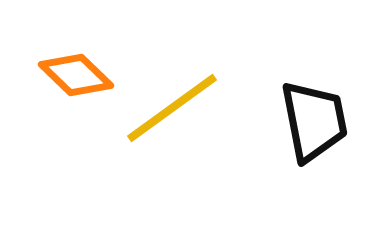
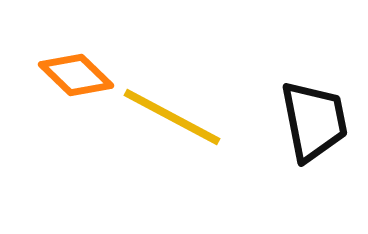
yellow line: moved 9 px down; rotated 64 degrees clockwise
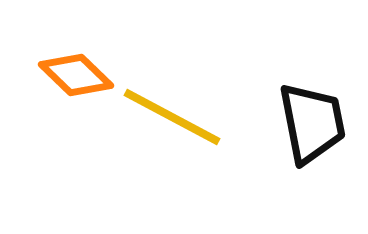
black trapezoid: moved 2 px left, 2 px down
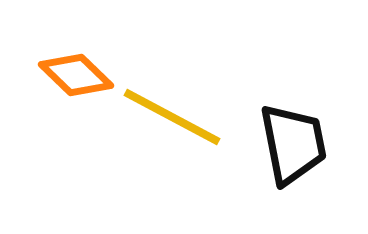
black trapezoid: moved 19 px left, 21 px down
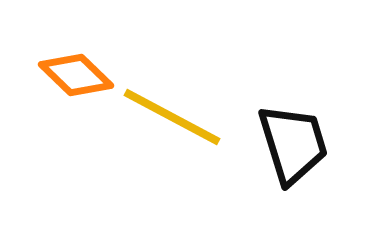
black trapezoid: rotated 6 degrees counterclockwise
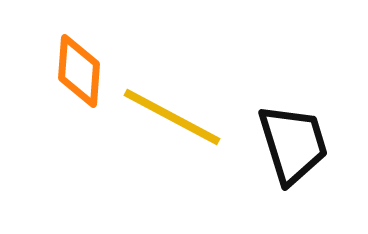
orange diamond: moved 3 px right, 4 px up; rotated 50 degrees clockwise
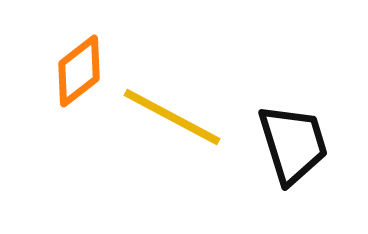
orange diamond: rotated 48 degrees clockwise
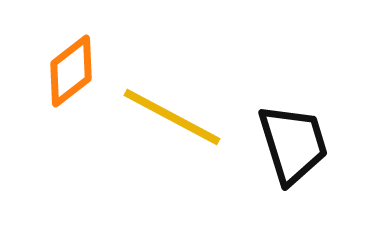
orange diamond: moved 8 px left
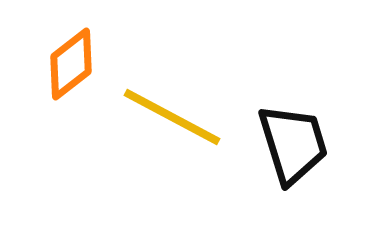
orange diamond: moved 7 px up
